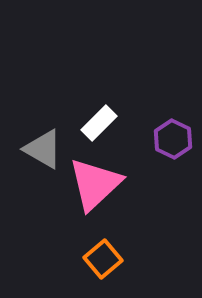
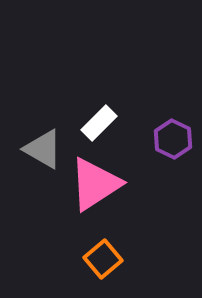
pink triangle: rotated 10 degrees clockwise
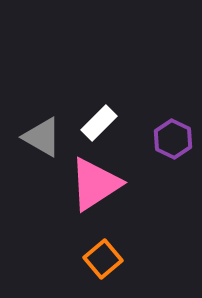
gray triangle: moved 1 px left, 12 px up
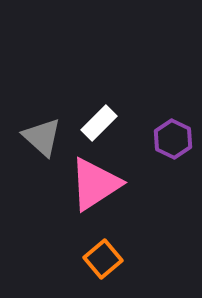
gray triangle: rotated 12 degrees clockwise
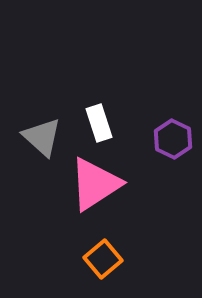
white rectangle: rotated 63 degrees counterclockwise
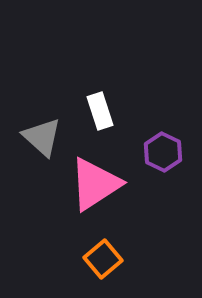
white rectangle: moved 1 px right, 12 px up
purple hexagon: moved 10 px left, 13 px down
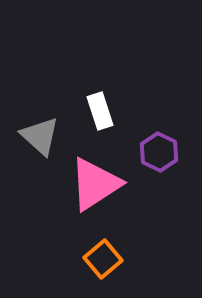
gray triangle: moved 2 px left, 1 px up
purple hexagon: moved 4 px left
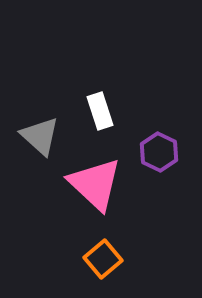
pink triangle: rotated 44 degrees counterclockwise
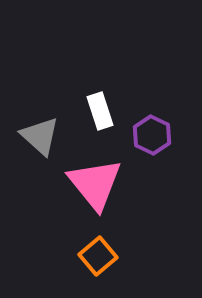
purple hexagon: moved 7 px left, 17 px up
pink triangle: rotated 8 degrees clockwise
orange square: moved 5 px left, 3 px up
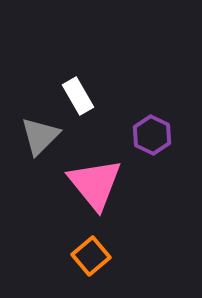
white rectangle: moved 22 px left, 15 px up; rotated 12 degrees counterclockwise
gray triangle: rotated 33 degrees clockwise
orange square: moved 7 px left
